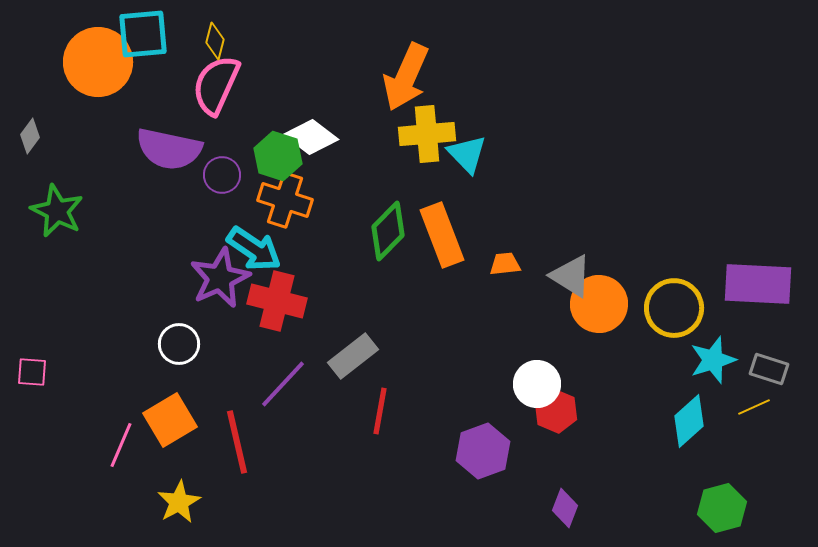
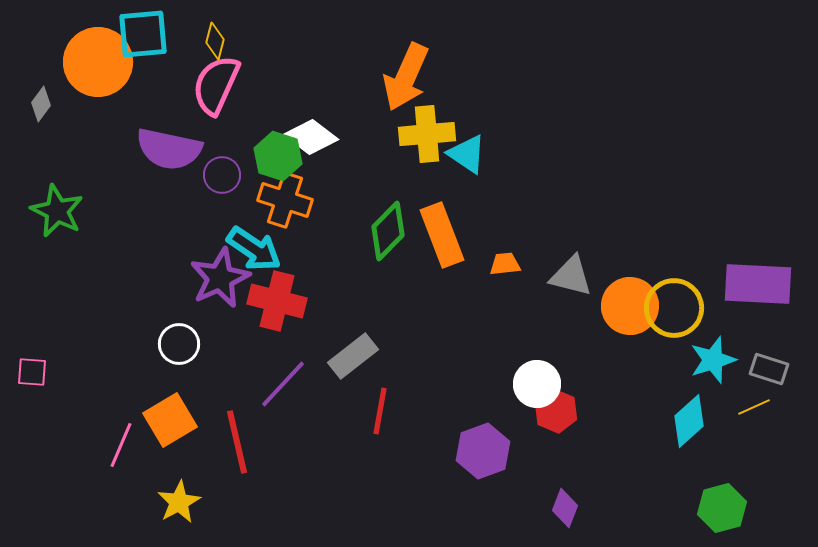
gray diamond at (30, 136): moved 11 px right, 32 px up
cyan triangle at (467, 154): rotated 12 degrees counterclockwise
gray triangle at (571, 276): rotated 18 degrees counterclockwise
orange circle at (599, 304): moved 31 px right, 2 px down
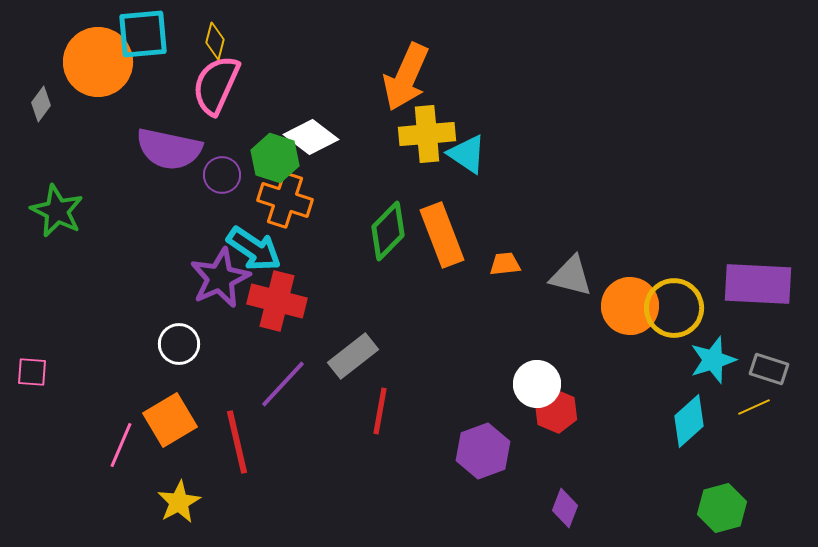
green hexagon at (278, 156): moved 3 px left, 2 px down
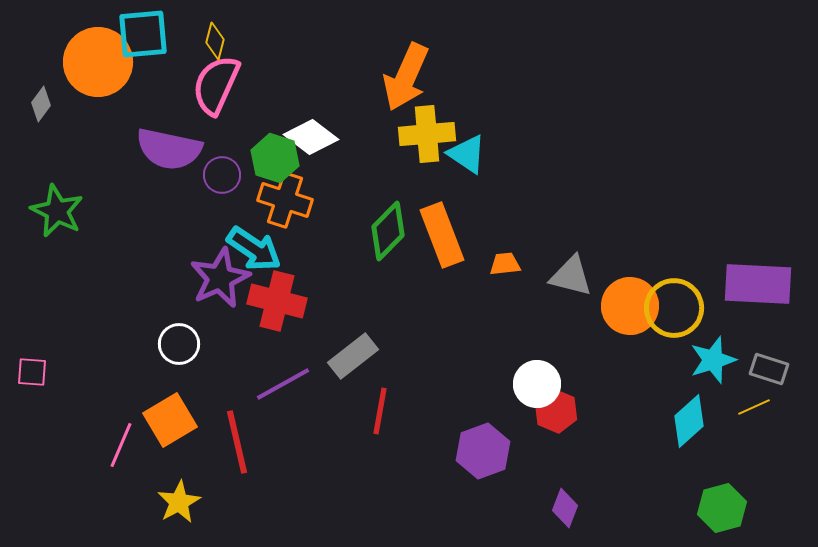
purple line at (283, 384): rotated 18 degrees clockwise
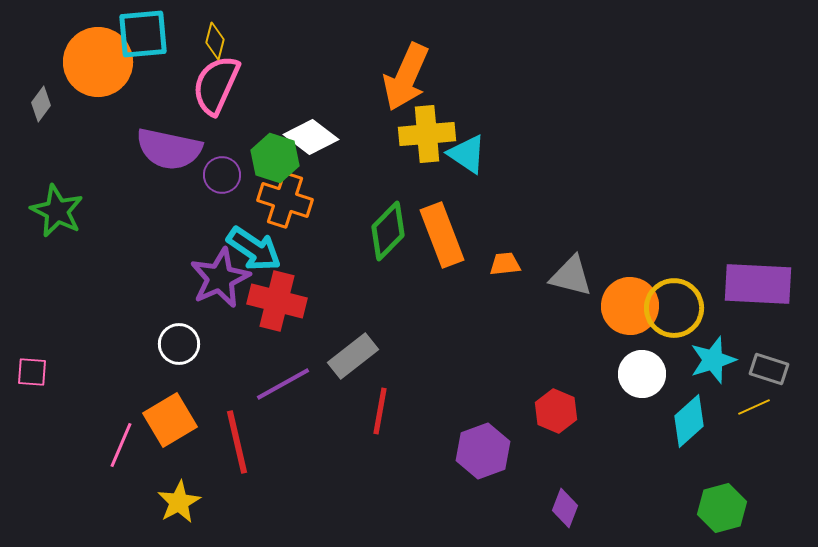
white circle at (537, 384): moved 105 px right, 10 px up
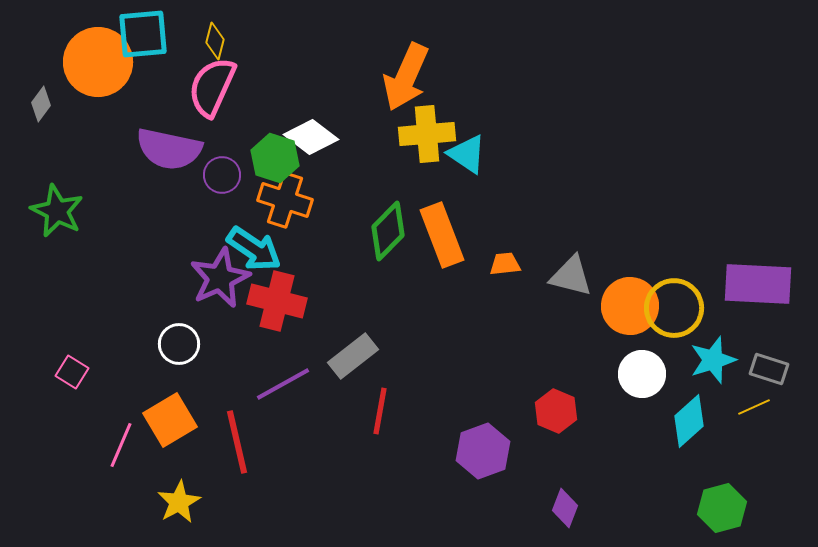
pink semicircle at (216, 85): moved 4 px left, 2 px down
pink square at (32, 372): moved 40 px right; rotated 28 degrees clockwise
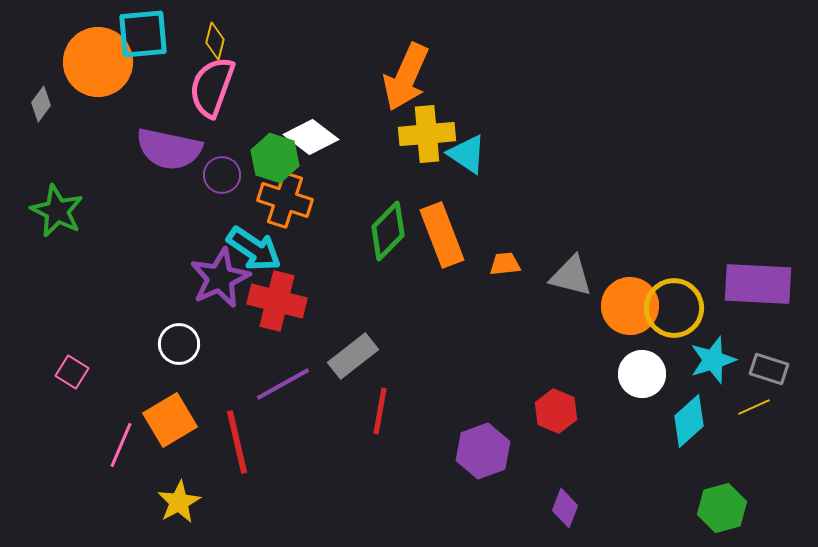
pink semicircle at (212, 87): rotated 4 degrees counterclockwise
